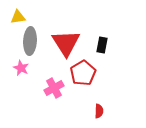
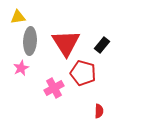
black rectangle: rotated 28 degrees clockwise
pink star: rotated 21 degrees clockwise
red pentagon: rotated 25 degrees counterclockwise
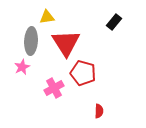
yellow triangle: moved 29 px right
gray ellipse: moved 1 px right
black rectangle: moved 12 px right, 23 px up
pink star: moved 1 px right, 1 px up
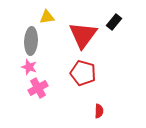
red triangle: moved 17 px right, 8 px up; rotated 8 degrees clockwise
pink star: moved 7 px right; rotated 28 degrees counterclockwise
pink cross: moved 16 px left
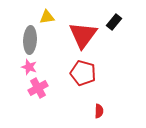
gray ellipse: moved 1 px left, 1 px up
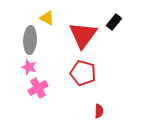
yellow triangle: moved 1 px down; rotated 35 degrees clockwise
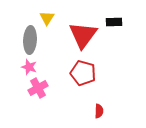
yellow triangle: rotated 35 degrees clockwise
black rectangle: rotated 49 degrees clockwise
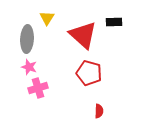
red triangle: rotated 24 degrees counterclockwise
gray ellipse: moved 3 px left, 1 px up
red pentagon: moved 6 px right
pink cross: rotated 12 degrees clockwise
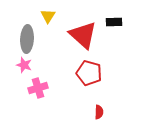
yellow triangle: moved 1 px right, 2 px up
pink star: moved 5 px left, 2 px up
red semicircle: moved 1 px down
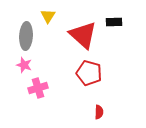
gray ellipse: moved 1 px left, 3 px up
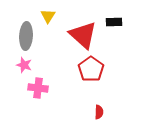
red pentagon: moved 2 px right, 4 px up; rotated 20 degrees clockwise
pink cross: rotated 24 degrees clockwise
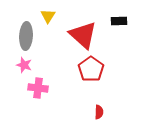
black rectangle: moved 5 px right, 1 px up
